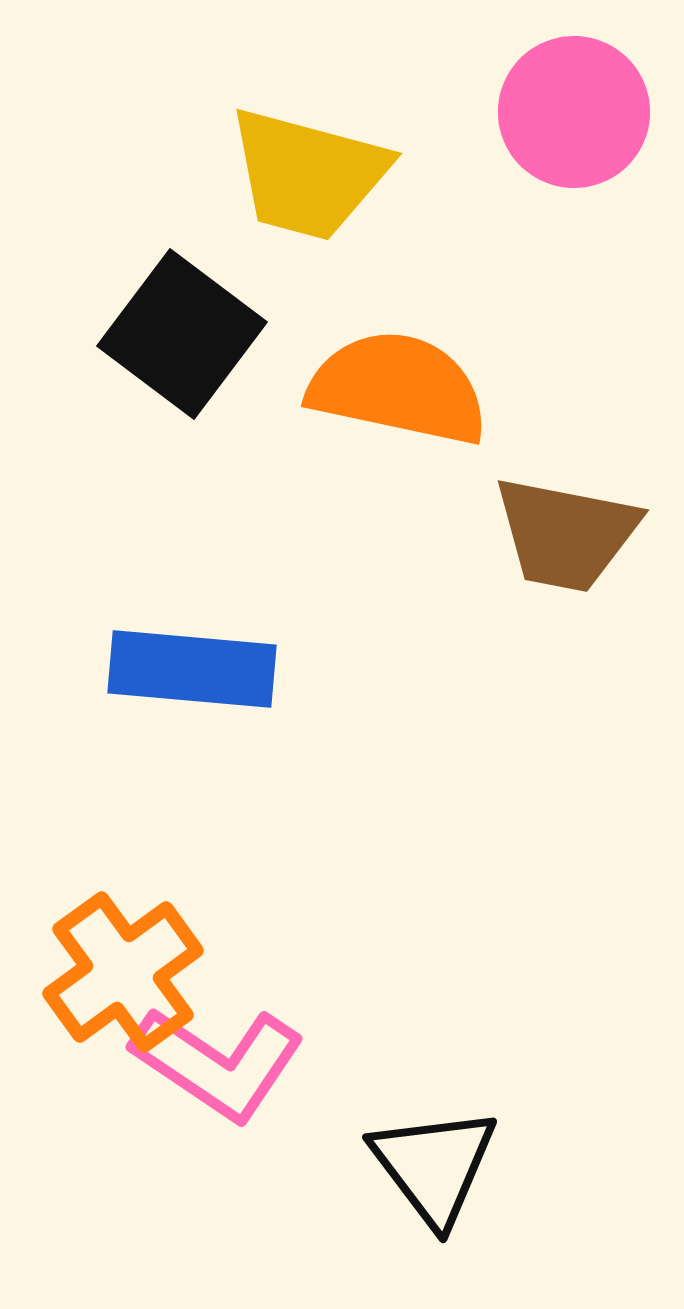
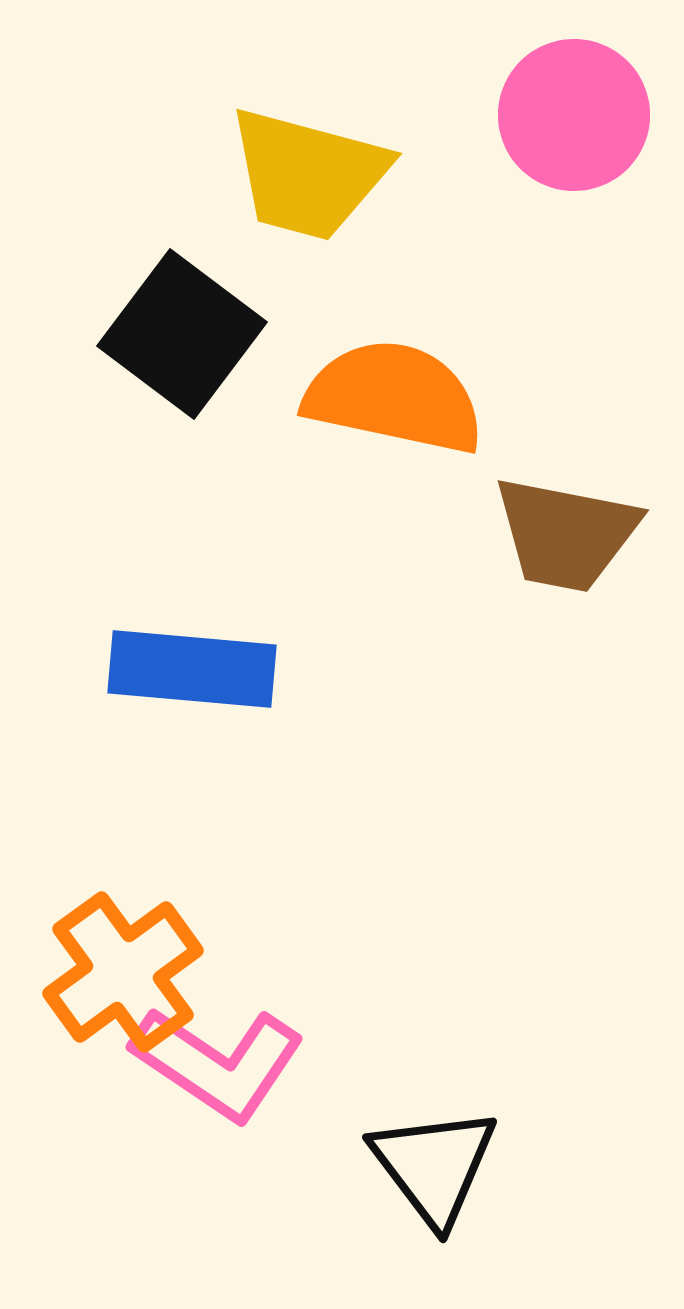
pink circle: moved 3 px down
orange semicircle: moved 4 px left, 9 px down
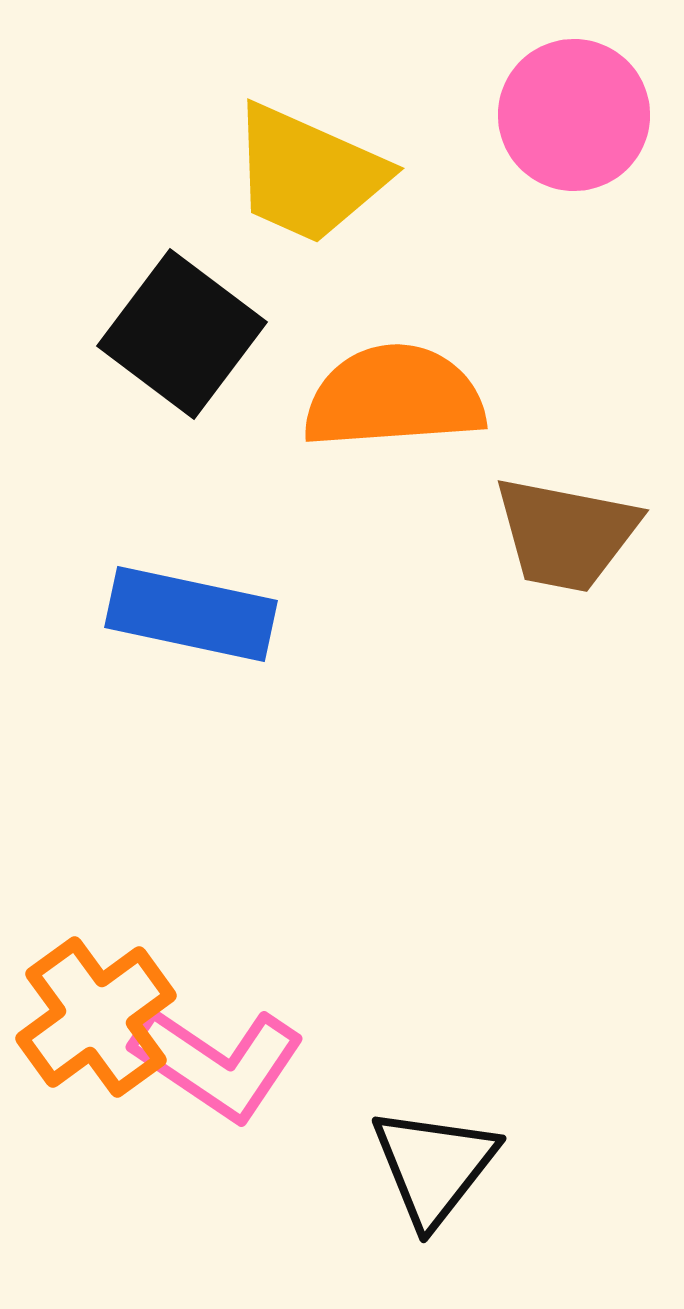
yellow trapezoid: rotated 9 degrees clockwise
orange semicircle: rotated 16 degrees counterclockwise
blue rectangle: moved 1 px left, 55 px up; rotated 7 degrees clockwise
orange cross: moved 27 px left, 45 px down
black triangle: rotated 15 degrees clockwise
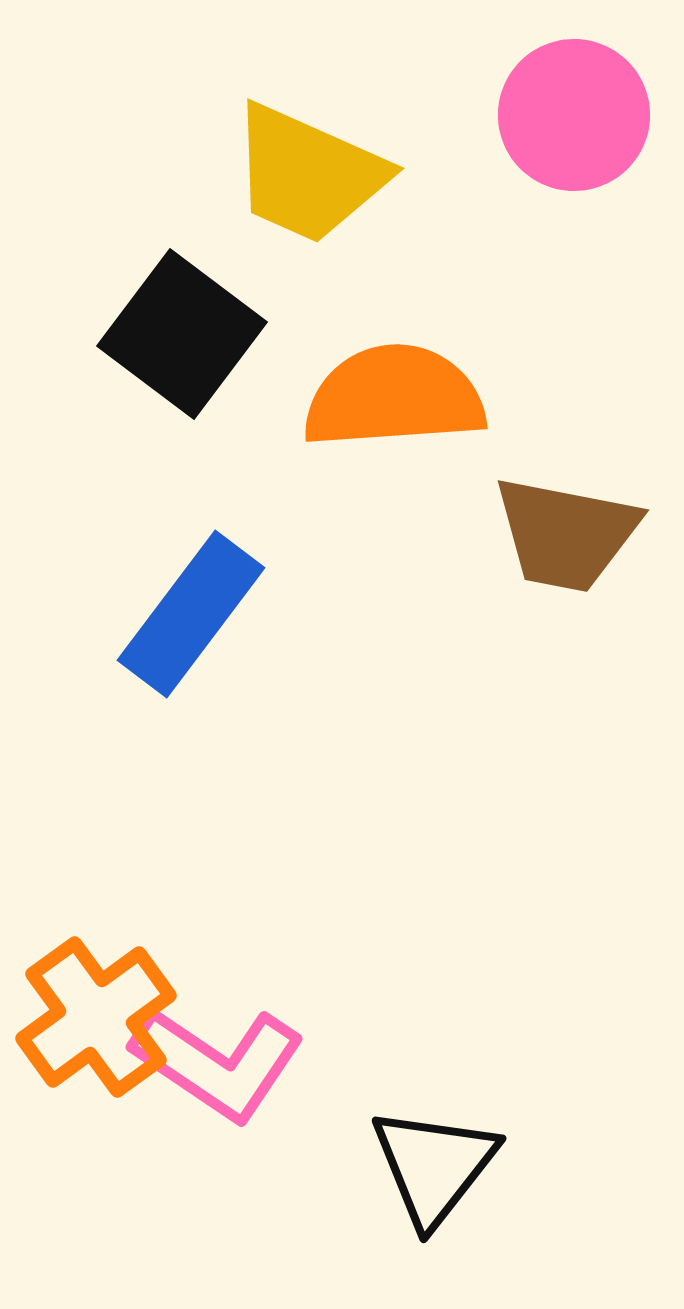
blue rectangle: rotated 65 degrees counterclockwise
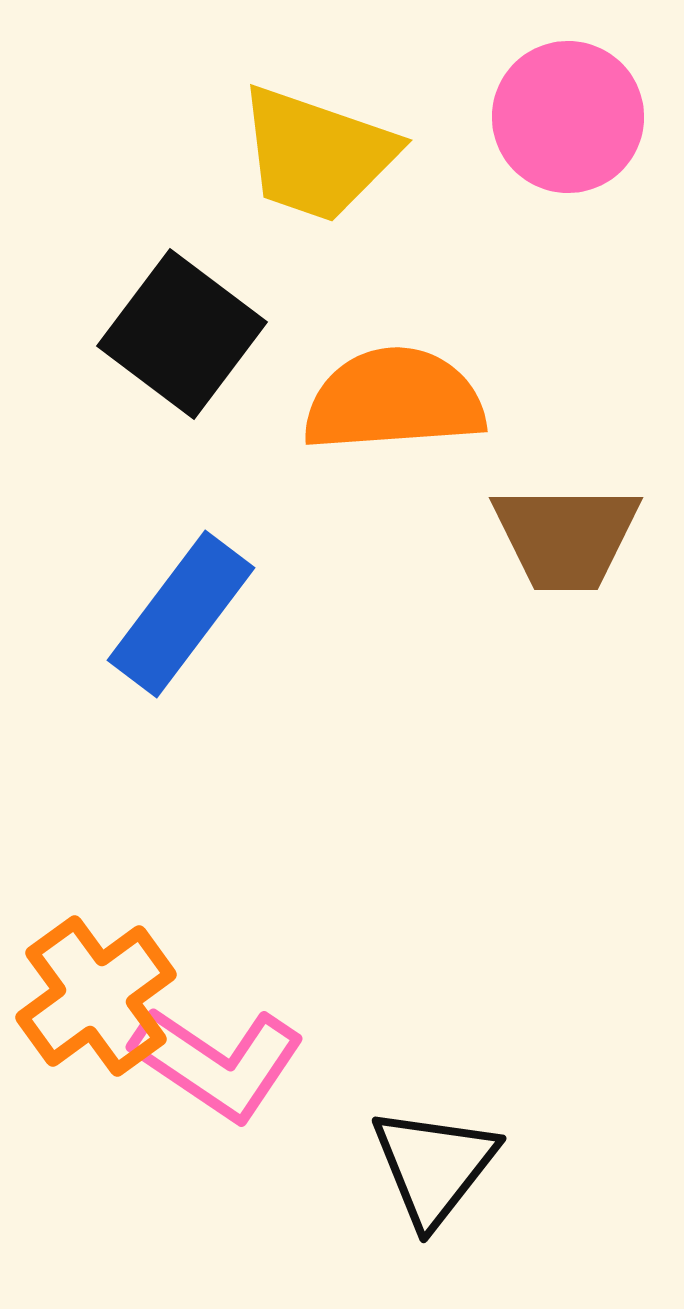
pink circle: moved 6 px left, 2 px down
yellow trapezoid: moved 9 px right, 20 px up; rotated 5 degrees counterclockwise
orange semicircle: moved 3 px down
brown trapezoid: moved 3 px down; rotated 11 degrees counterclockwise
blue rectangle: moved 10 px left
orange cross: moved 21 px up
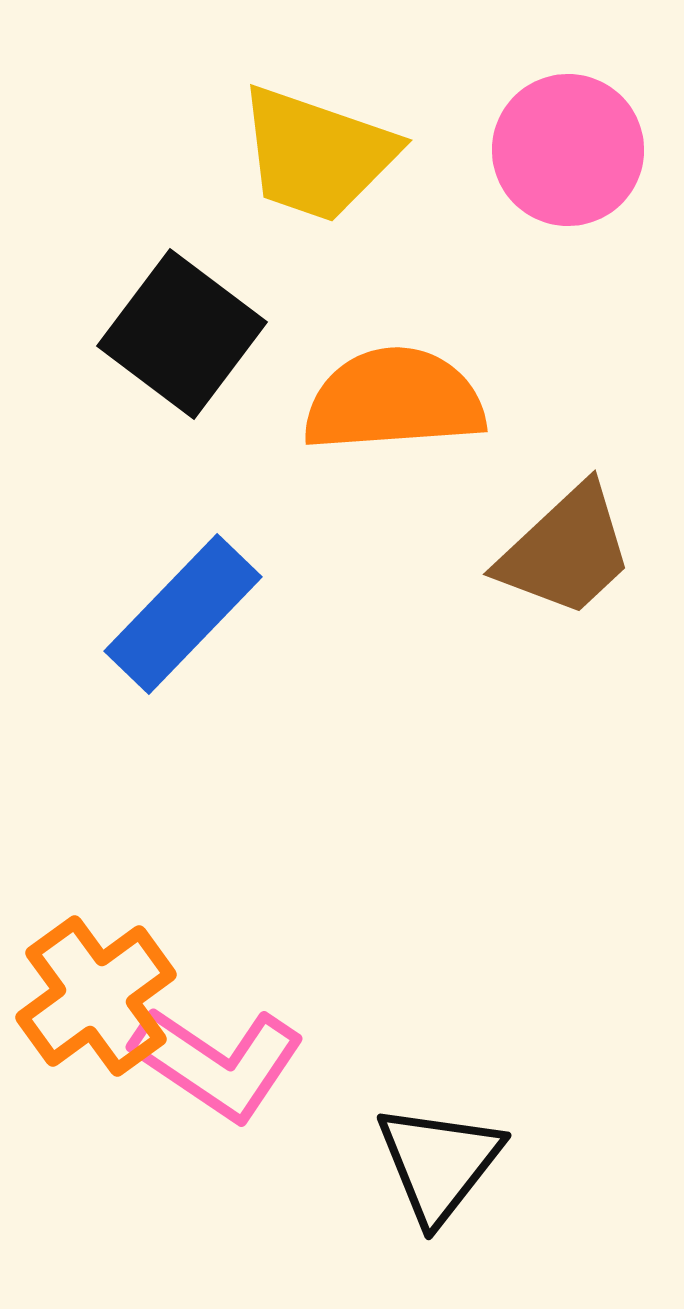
pink circle: moved 33 px down
brown trapezoid: moved 14 px down; rotated 43 degrees counterclockwise
blue rectangle: moved 2 px right; rotated 7 degrees clockwise
black triangle: moved 5 px right, 3 px up
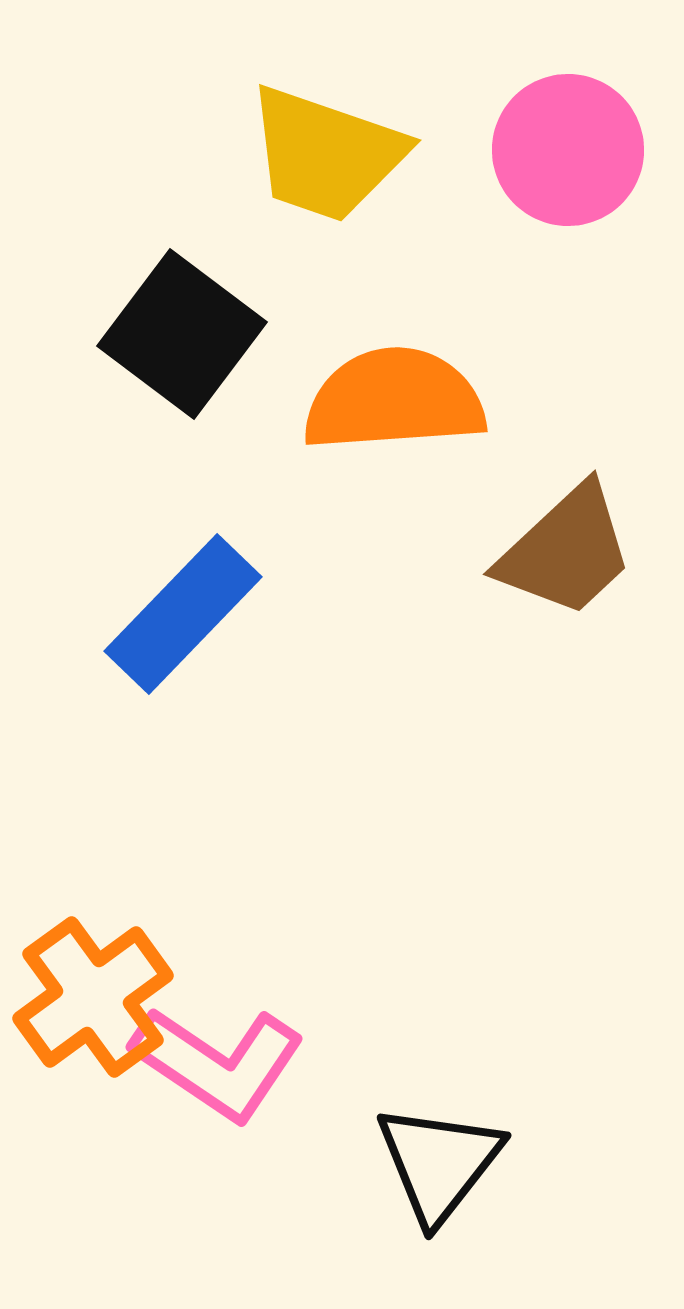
yellow trapezoid: moved 9 px right
orange cross: moved 3 px left, 1 px down
